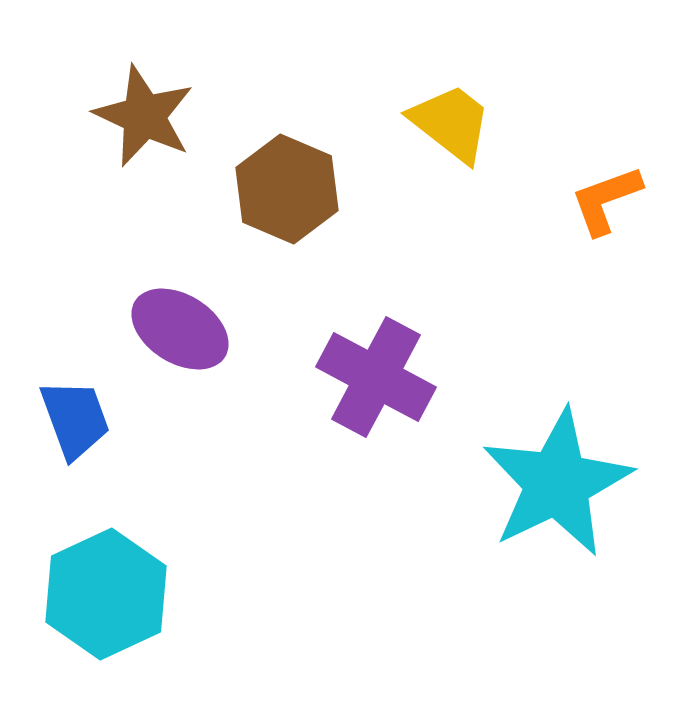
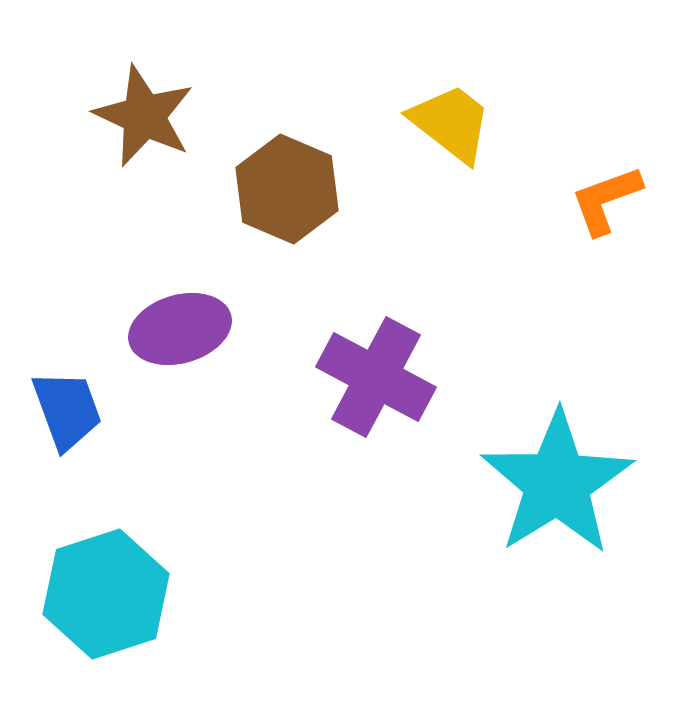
purple ellipse: rotated 48 degrees counterclockwise
blue trapezoid: moved 8 px left, 9 px up
cyan star: rotated 6 degrees counterclockwise
cyan hexagon: rotated 7 degrees clockwise
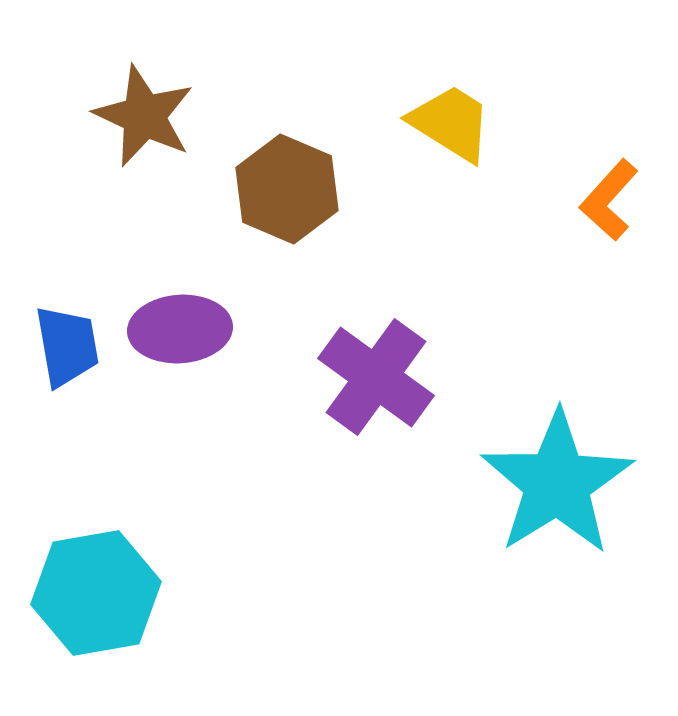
yellow trapezoid: rotated 6 degrees counterclockwise
orange L-shape: moved 3 px right; rotated 28 degrees counterclockwise
purple ellipse: rotated 12 degrees clockwise
purple cross: rotated 8 degrees clockwise
blue trapezoid: moved 64 px up; rotated 10 degrees clockwise
cyan hexagon: moved 10 px left, 1 px up; rotated 8 degrees clockwise
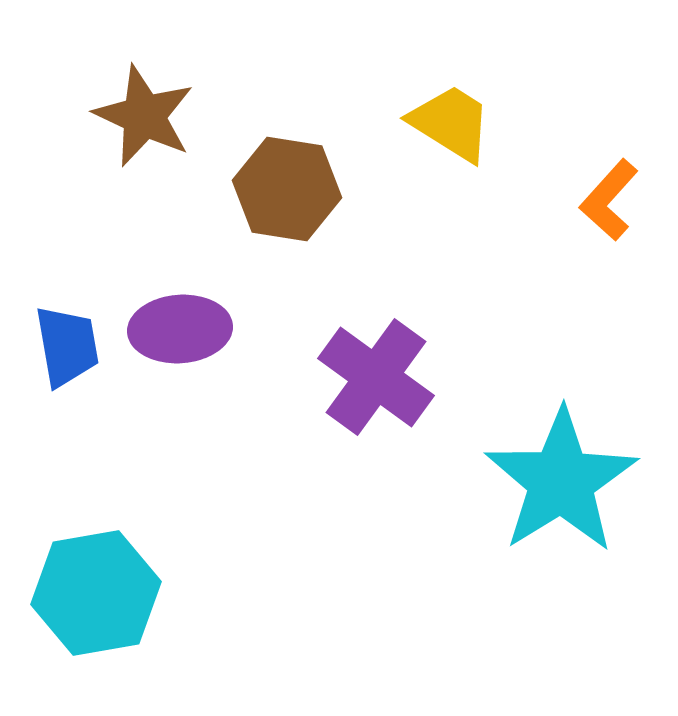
brown hexagon: rotated 14 degrees counterclockwise
cyan star: moved 4 px right, 2 px up
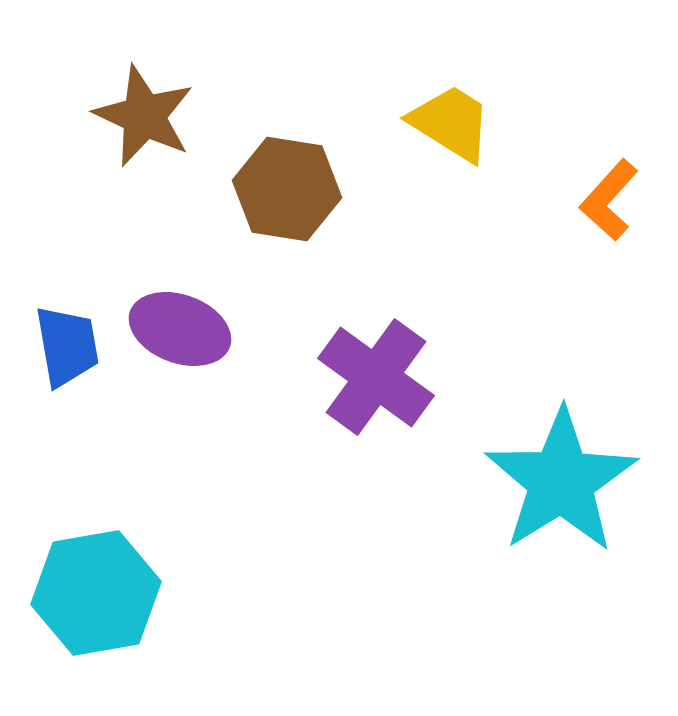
purple ellipse: rotated 24 degrees clockwise
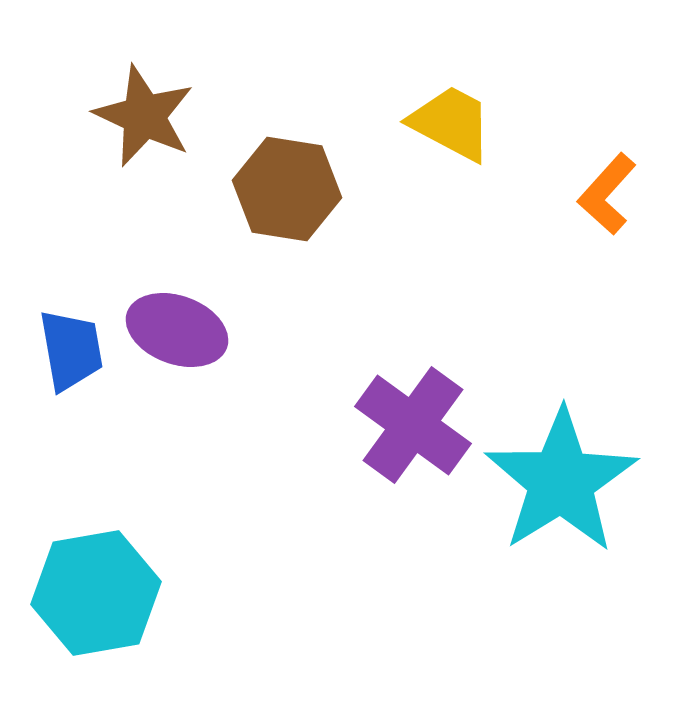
yellow trapezoid: rotated 4 degrees counterclockwise
orange L-shape: moved 2 px left, 6 px up
purple ellipse: moved 3 px left, 1 px down
blue trapezoid: moved 4 px right, 4 px down
purple cross: moved 37 px right, 48 px down
